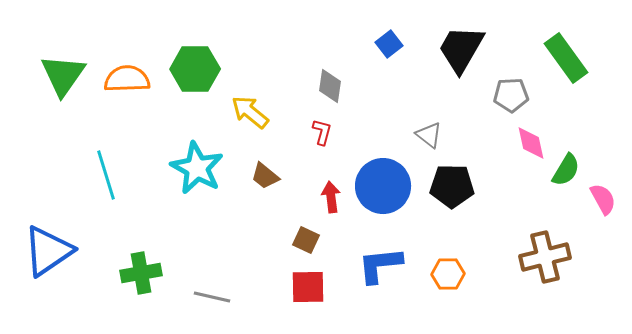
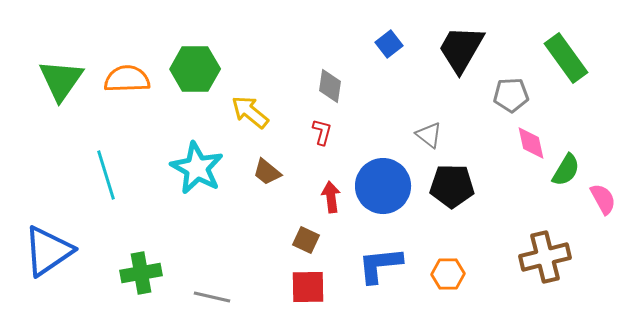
green triangle: moved 2 px left, 5 px down
brown trapezoid: moved 2 px right, 4 px up
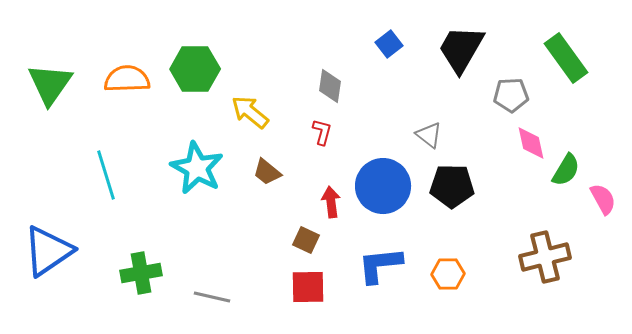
green triangle: moved 11 px left, 4 px down
red arrow: moved 5 px down
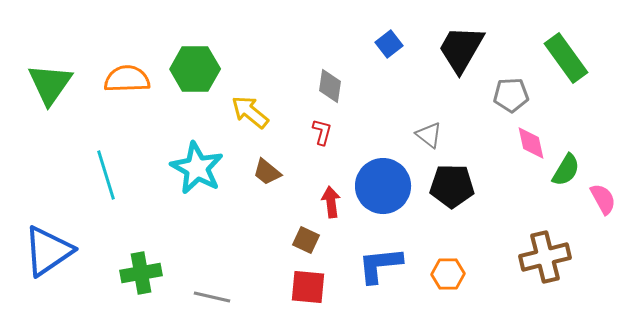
red square: rotated 6 degrees clockwise
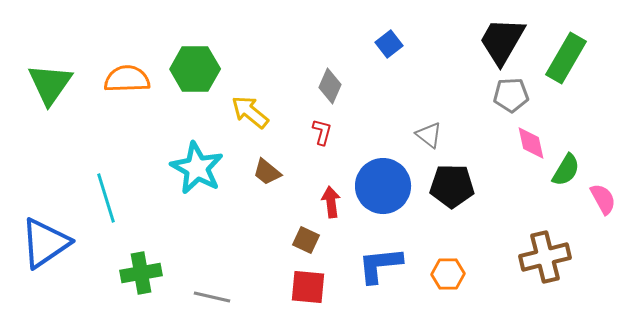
black trapezoid: moved 41 px right, 8 px up
green rectangle: rotated 66 degrees clockwise
gray diamond: rotated 16 degrees clockwise
cyan line: moved 23 px down
blue triangle: moved 3 px left, 8 px up
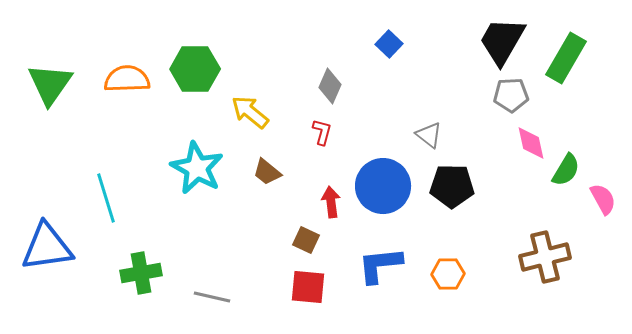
blue square: rotated 8 degrees counterclockwise
blue triangle: moved 2 px right, 4 px down; rotated 26 degrees clockwise
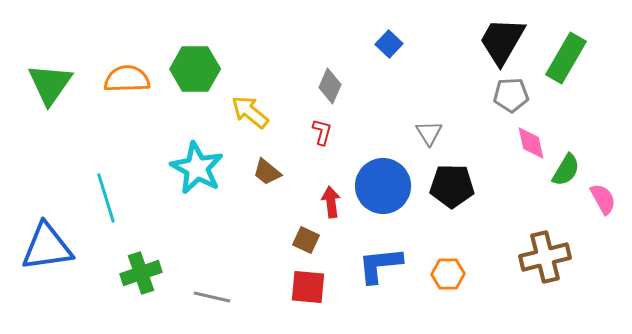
gray triangle: moved 2 px up; rotated 20 degrees clockwise
green cross: rotated 9 degrees counterclockwise
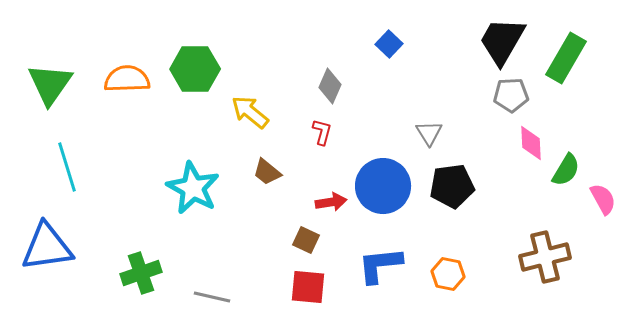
pink diamond: rotated 9 degrees clockwise
cyan star: moved 4 px left, 20 px down
black pentagon: rotated 9 degrees counterclockwise
cyan line: moved 39 px left, 31 px up
red arrow: rotated 88 degrees clockwise
orange hexagon: rotated 12 degrees clockwise
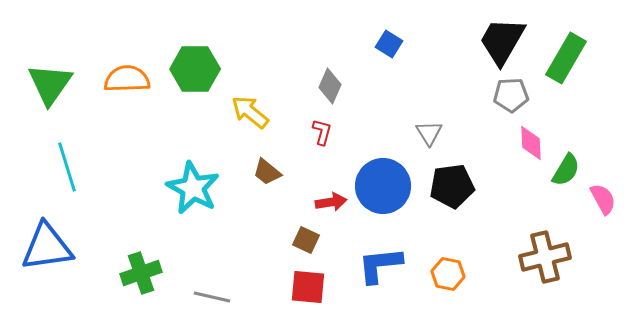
blue square: rotated 12 degrees counterclockwise
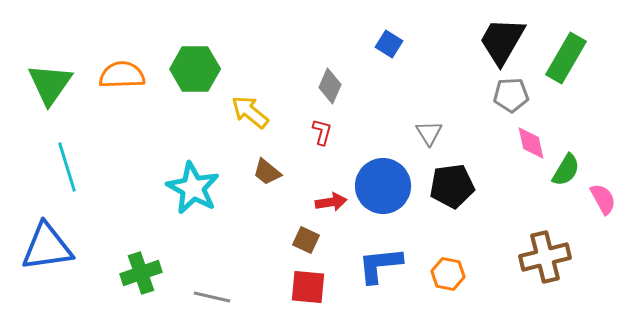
orange semicircle: moved 5 px left, 4 px up
pink diamond: rotated 9 degrees counterclockwise
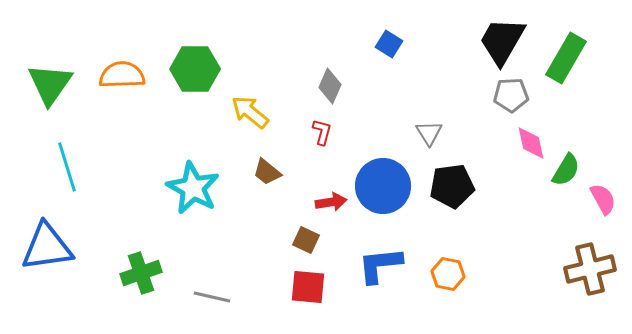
brown cross: moved 45 px right, 12 px down
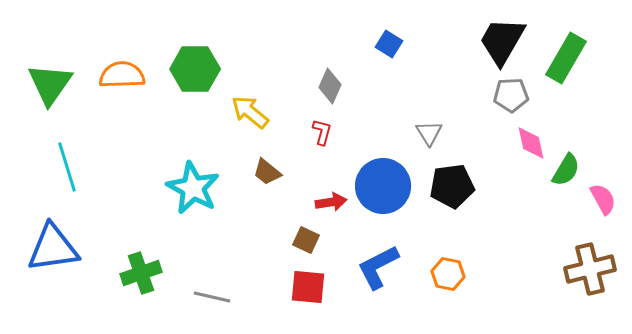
blue triangle: moved 6 px right, 1 px down
blue L-shape: moved 2 px left, 2 px down; rotated 21 degrees counterclockwise
